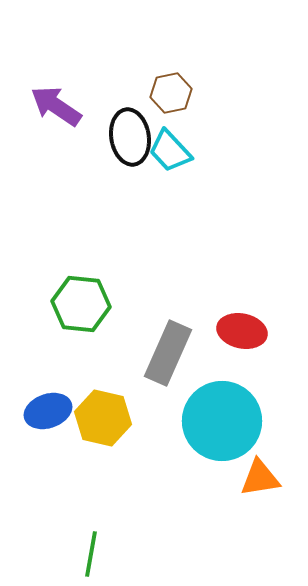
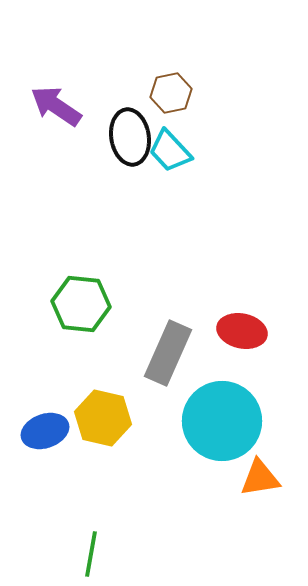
blue ellipse: moved 3 px left, 20 px down
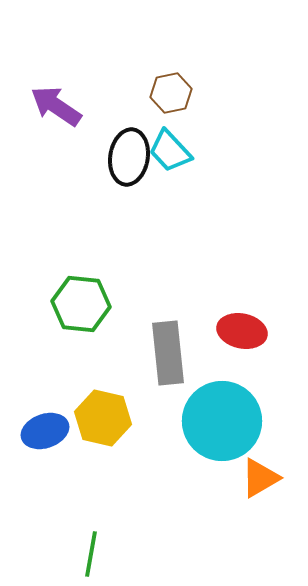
black ellipse: moved 1 px left, 20 px down; rotated 18 degrees clockwise
gray rectangle: rotated 30 degrees counterclockwise
orange triangle: rotated 21 degrees counterclockwise
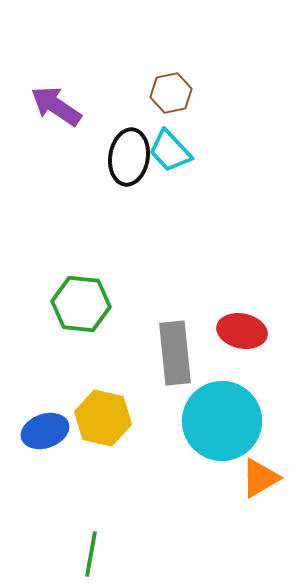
gray rectangle: moved 7 px right
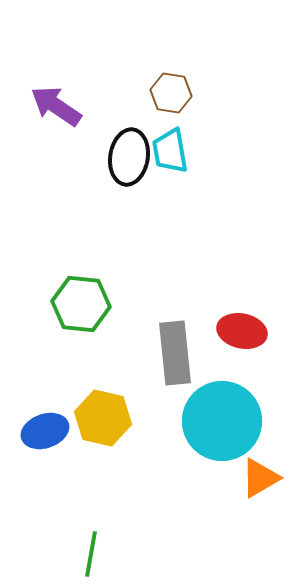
brown hexagon: rotated 21 degrees clockwise
cyan trapezoid: rotated 33 degrees clockwise
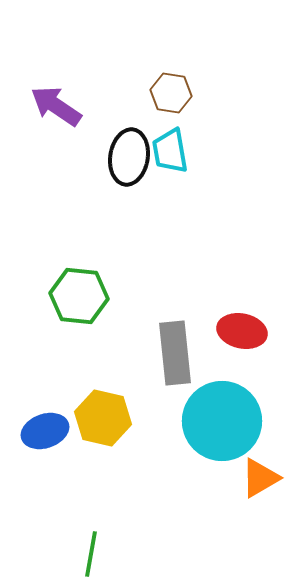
green hexagon: moved 2 px left, 8 px up
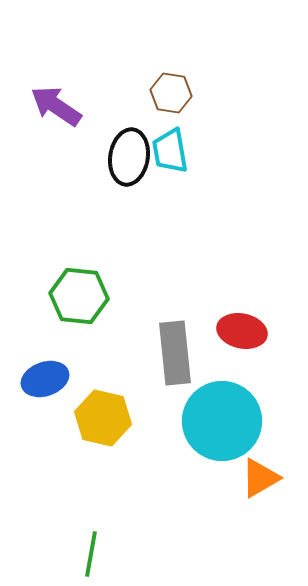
blue ellipse: moved 52 px up
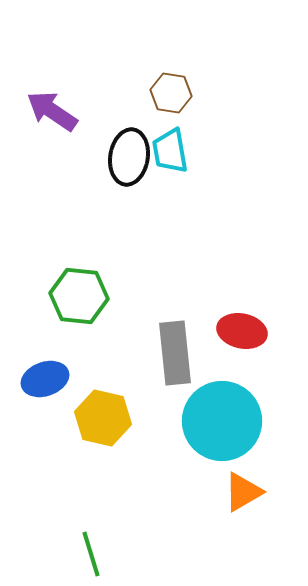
purple arrow: moved 4 px left, 5 px down
orange triangle: moved 17 px left, 14 px down
green line: rotated 27 degrees counterclockwise
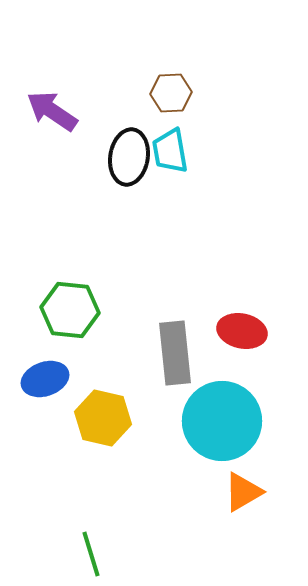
brown hexagon: rotated 12 degrees counterclockwise
green hexagon: moved 9 px left, 14 px down
